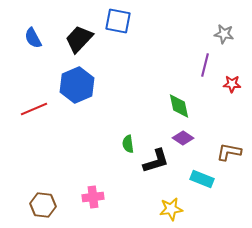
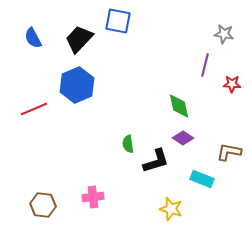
yellow star: rotated 25 degrees clockwise
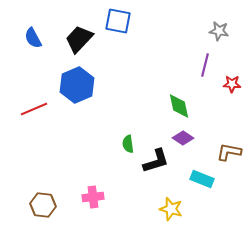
gray star: moved 5 px left, 3 px up
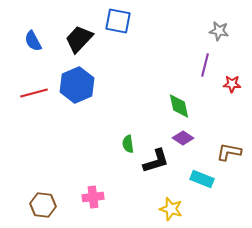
blue semicircle: moved 3 px down
red line: moved 16 px up; rotated 8 degrees clockwise
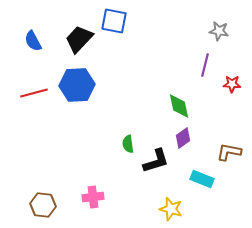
blue square: moved 4 px left
blue hexagon: rotated 20 degrees clockwise
purple diamond: rotated 70 degrees counterclockwise
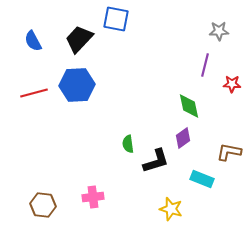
blue square: moved 2 px right, 2 px up
gray star: rotated 12 degrees counterclockwise
green diamond: moved 10 px right
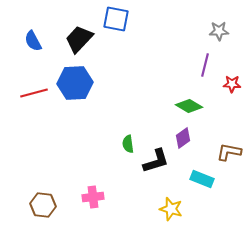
blue hexagon: moved 2 px left, 2 px up
green diamond: rotated 48 degrees counterclockwise
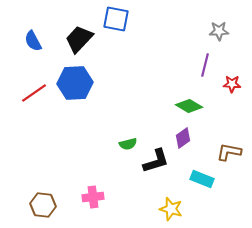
red line: rotated 20 degrees counterclockwise
green semicircle: rotated 96 degrees counterclockwise
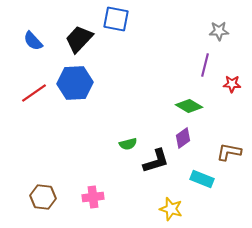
blue semicircle: rotated 15 degrees counterclockwise
brown hexagon: moved 8 px up
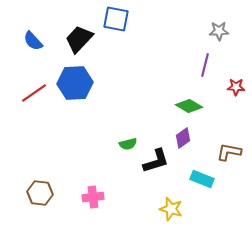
red star: moved 4 px right, 3 px down
brown hexagon: moved 3 px left, 4 px up
